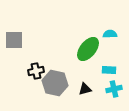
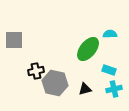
cyan rectangle: rotated 16 degrees clockwise
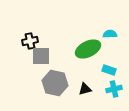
gray square: moved 27 px right, 16 px down
green ellipse: rotated 25 degrees clockwise
black cross: moved 6 px left, 30 px up
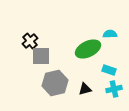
black cross: rotated 28 degrees counterclockwise
gray hexagon: rotated 25 degrees counterclockwise
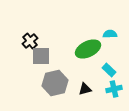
cyan rectangle: rotated 24 degrees clockwise
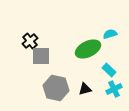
cyan semicircle: rotated 16 degrees counterclockwise
gray hexagon: moved 1 px right, 5 px down; rotated 25 degrees clockwise
cyan cross: rotated 14 degrees counterclockwise
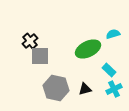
cyan semicircle: moved 3 px right
gray square: moved 1 px left
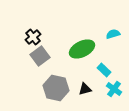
black cross: moved 3 px right, 4 px up
green ellipse: moved 6 px left
gray square: rotated 36 degrees counterclockwise
cyan rectangle: moved 5 px left
cyan cross: rotated 28 degrees counterclockwise
